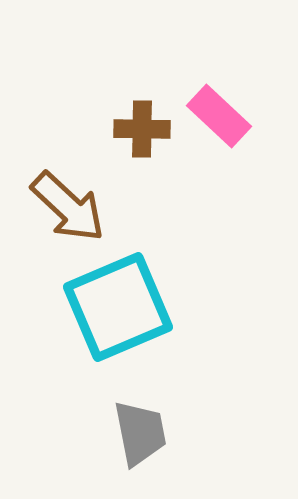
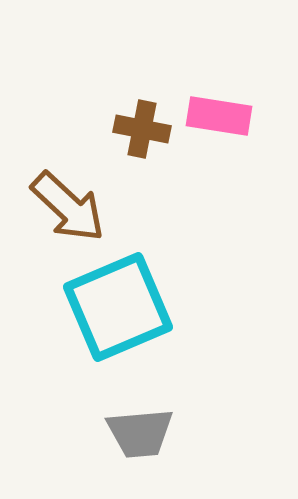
pink rectangle: rotated 34 degrees counterclockwise
brown cross: rotated 10 degrees clockwise
gray trapezoid: rotated 96 degrees clockwise
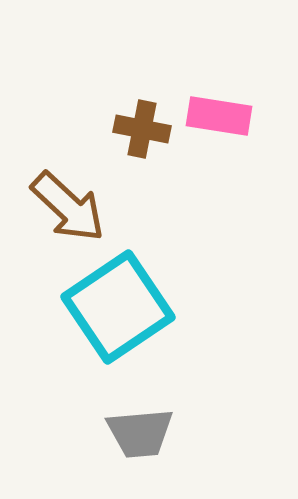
cyan square: rotated 11 degrees counterclockwise
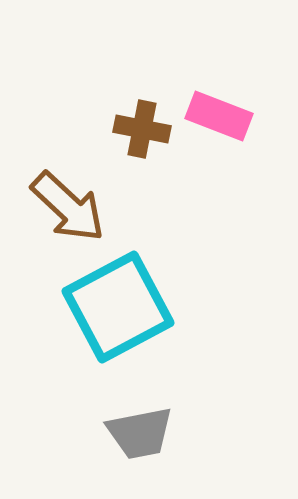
pink rectangle: rotated 12 degrees clockwise
cyan square: rotated 6 degrees clockwise
gray trapezoid: rotated 6 degrees counterclockwise
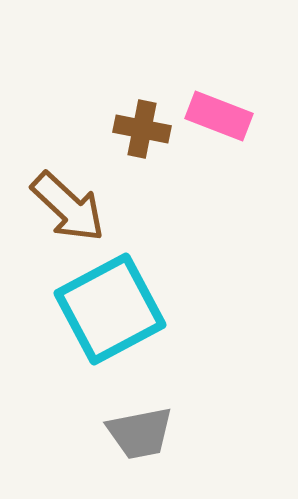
cyan square: moved 8 px left, 2 px down
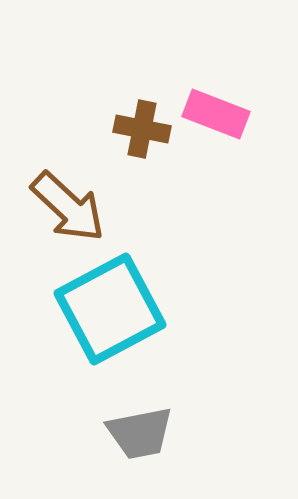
pink rectangle: moved 3 px left, 2 px up
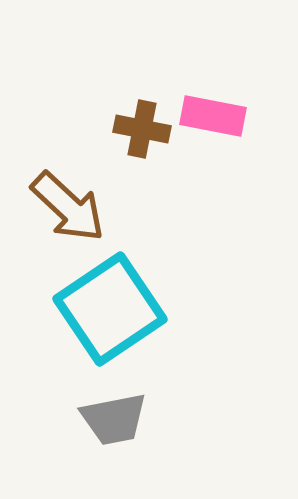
pink rectangle: moved 3 px left, 2 px down; rotated 10 degrees counterclockwise
cyan square: rotated 6 degrees counterclockwise
gray trapezoid: moved 26 px left, 14 px up
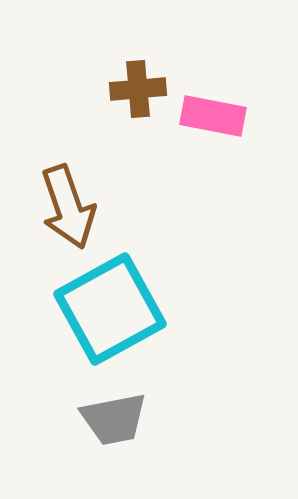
brown cross: moved 4 px left, 40 px up; rotated 16 degrees counterclockwise
brown arrow: rotated 28 degrees clockwise
cyan square: rotated 5 degrees clockwise
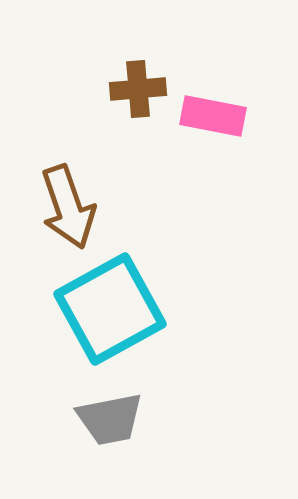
gray trapezoid: moved 4 px left
